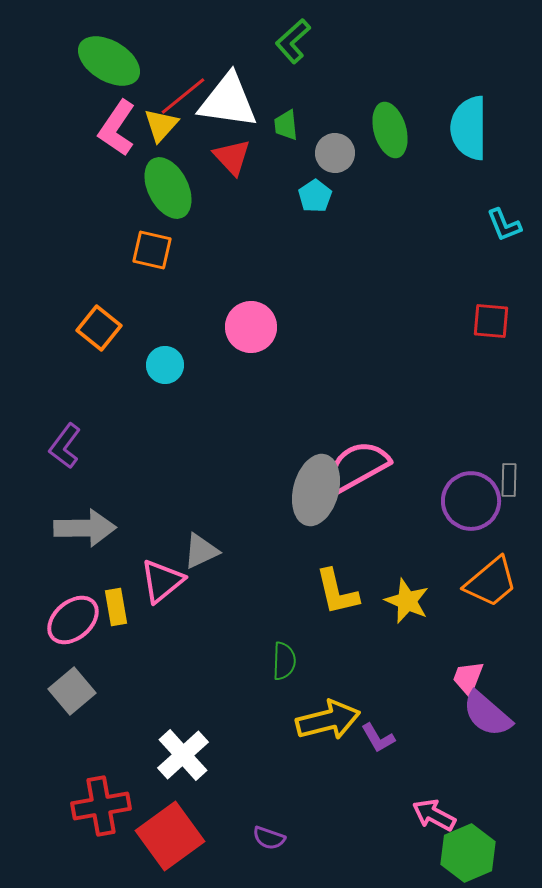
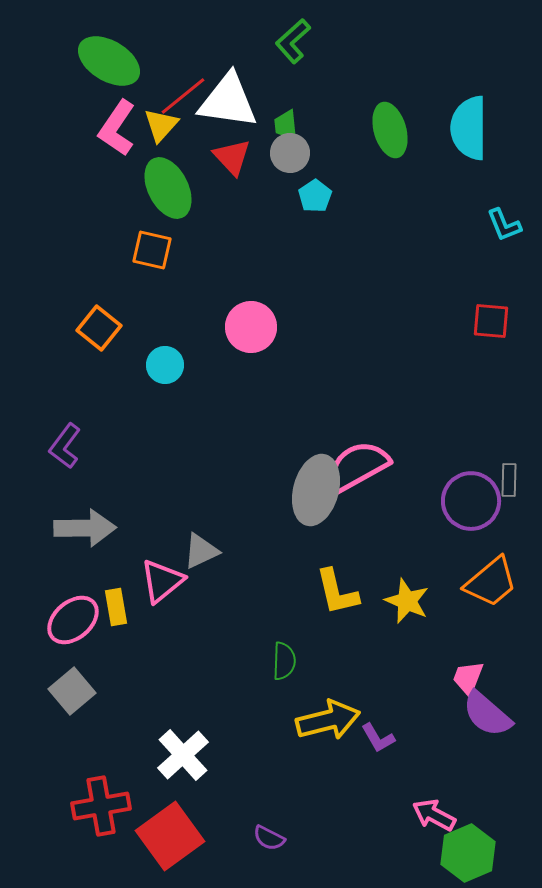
gray circle at (335, 153): moved 45 px left
purple semicircle at (269, 838): rotated 8 degrees clockwise
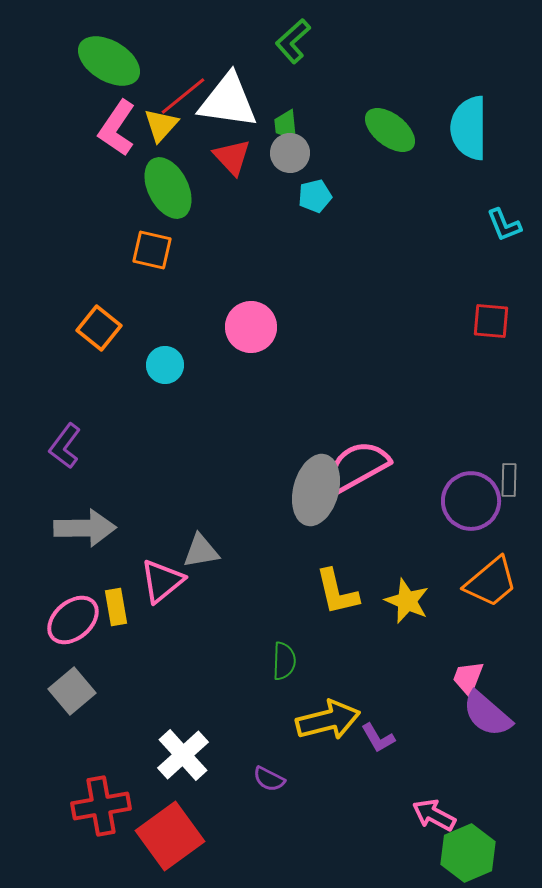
green ellipse at (390, 130): rotated 36 degrees counterclockwise
cyan pentagon at (315, 196): rotated 20 degrees clockwise
gray triangle at (201, 551): rotated 15 degrees clockwise
purple semicircle at (269, 838): moved 59 px up
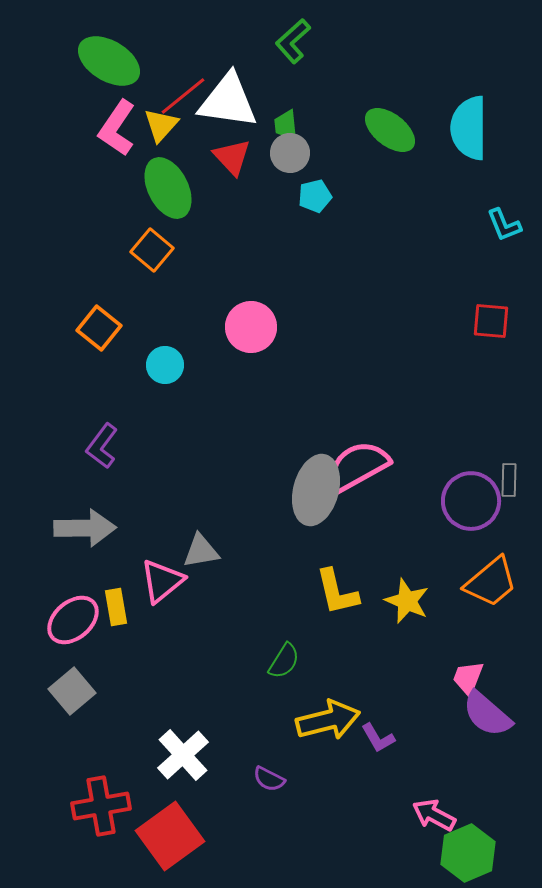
orange square at (152, 250): rotated 27 degrees clockwise
purple L-shape at (65, 446): moved 37 px right
green semicircle at (284, 661): rotated 30 degrees clockwise
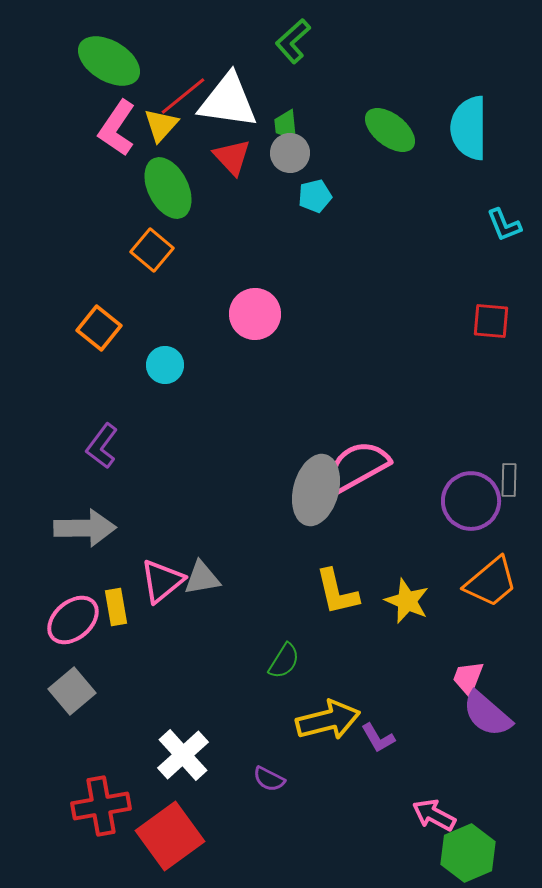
pink circle at (251, 327): moved 4 px right, 13 px up
gray triangle at (201, 551): moved 1 px right, 27 px down
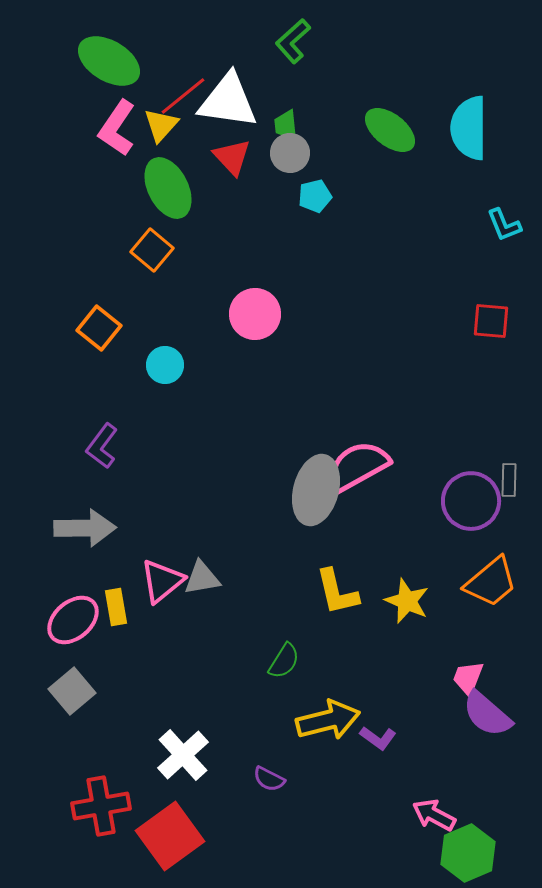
purple L-shape at (378, 738): rotated 24 degrees counterclockwise
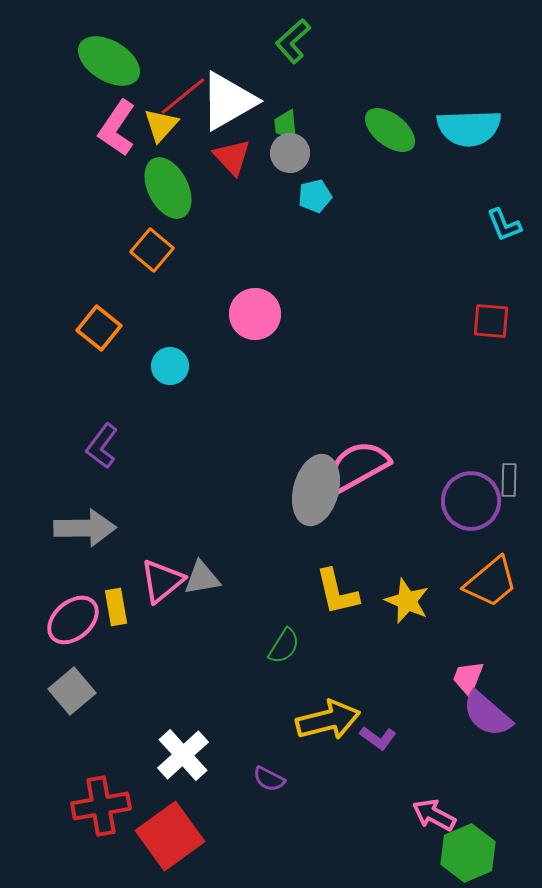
white triangle at (228, 101): rotated 38 degrees counterclockwise
cyan semicircle at (469, 128): rotated 92 degrees counterclockwise
cyan circle at (165, 365): moved 5 px right, 1 px down
green semicircle at (284, 661): moved 15 px up
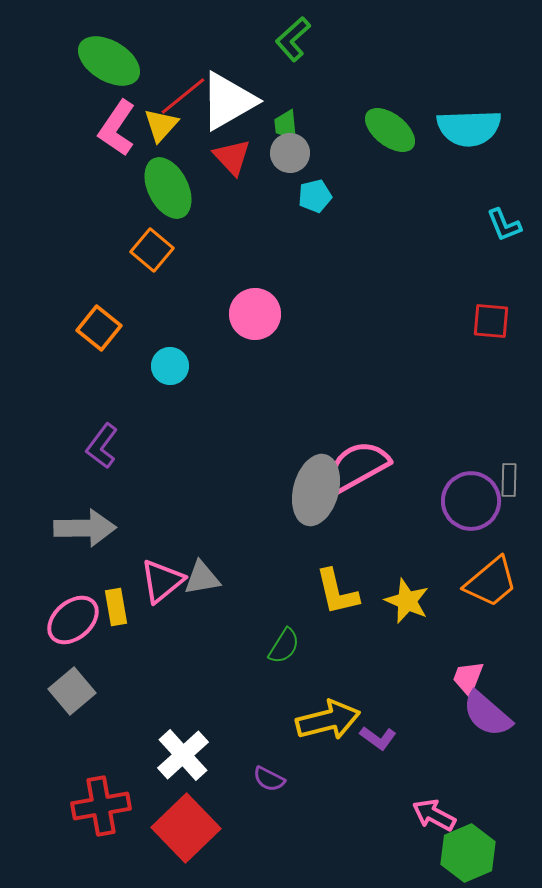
green L-shape at (293, 41): moved 2 px up
red square at (170, 836): moved 16 px right, 8 px up; rotated 8 degrees counterclockwise
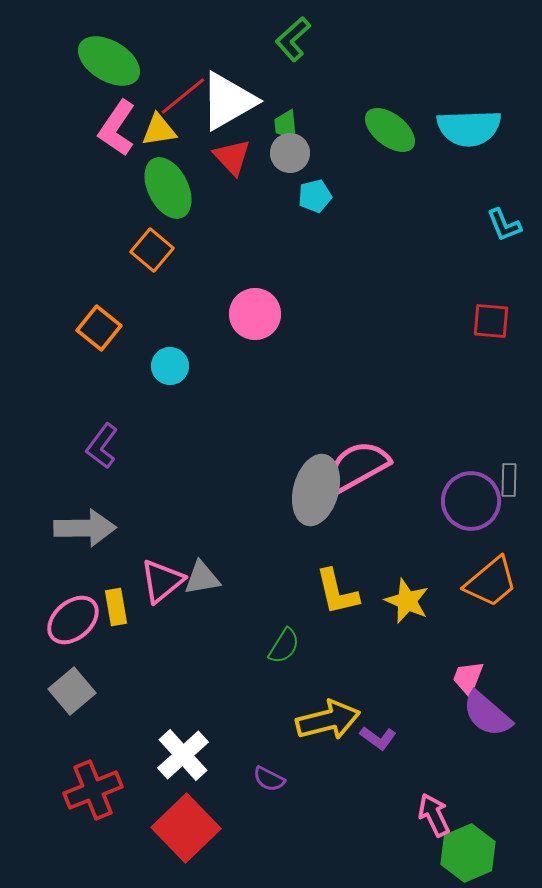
yellow triangle at (161, 125): moved 2 px left, 5 px down; rotated 39 degrees clockwise
red cross at (101, 806): moved 8 px left, 16 px up; rotated 12 degrees counterclockwise
pink arrow at (434, 815): rotated 36 degrees clockwise
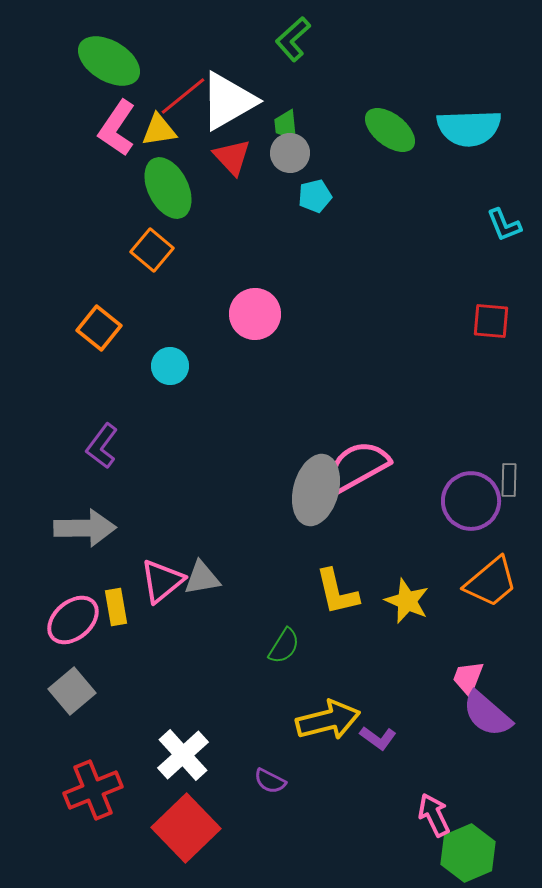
purple semicircle at (269, 779): moved 1 px right, 2 px down
